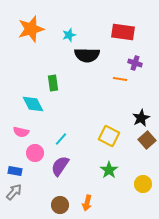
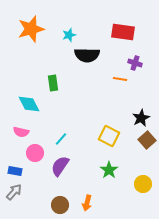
cyan diamond: moved 4 px left
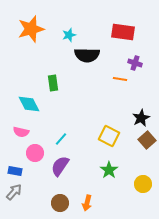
brown circle: moved 2 px up
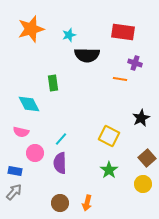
brown square: moved 18 px down
purple semicircle: moved 3 px up; rotated 35 degrees counterclockwise
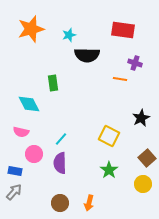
red rectangle: moved 2 px up
pink circle: moved 1 px left, 1 px down
orange arrow: moved 2 px right
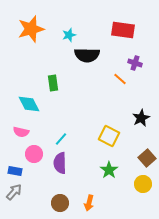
orange line: rotated 32 degrees clockwise
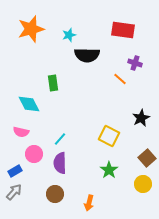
cyan line: moved 1 px left
blue rectangle: rotated 40 degrees counterclockwise
brown circle: moved 5 px left, 9 px up
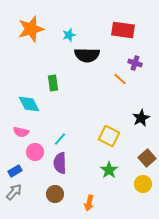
pink circle: moved 1 px right, 2 px up
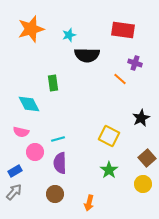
cyan line: moved 2 px left; rotated 32 degrees clockwise
